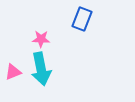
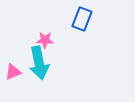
pink star: moved 4 px right, 1 px down
cyan arrow: moved 2 px left, 6 px up
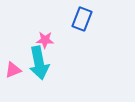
pink triangle: moved 2 px up
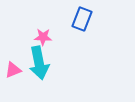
pink star: moved 2 px left, 3 px up
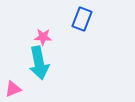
pink triangle: moved 19 px down
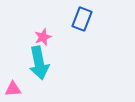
pink star: rotated 24 degrees counterclockwise
pink triangle: rotated 18 degrees clockwise
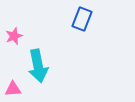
pink star: moved 29 px left, 1 px up
cyan arrow: moved 1 px left, 3 px down
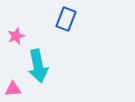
blue rectangle: moved 16 px left
pink star: moved 2 px right
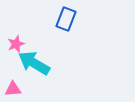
pink star: moved 8 px down
cyan arrow: moved 4 px left, 3 px up; rotated 132 degrees clockwise
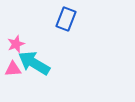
pink triangle: moved 20 px up
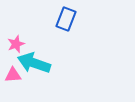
cyan arrow: rotated 12 degrees counterclockwise
pink triangle: moved 6 px down
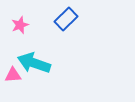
blue rectangle: rotated 25 degrees clockwise
pink star: moved 4 px right, 19 px up
